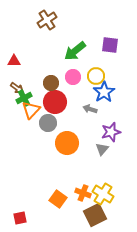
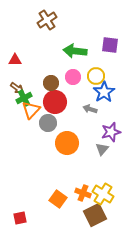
green arrow: rotated 45 degrees clockwise
red triangle: moved 1 px right, 1 px up
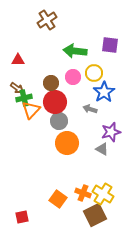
red triangle: moved 3 px right
yellow circle: moved 2 px left, 3 px up
green cross: rotated 14 degrees clockwise
gray circle: moved 11 px right, 2 px up
gray triangle: rotated 40 degrees counterclockwise
red square: moved 2 px right, 1 px up
